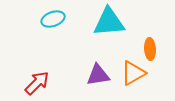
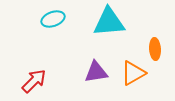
orange ellipse: moved 5 px right
purple triangle: moved 2 px left, 3 px up
red arrow: moved 3 px left, 2 px up
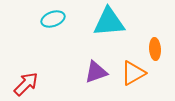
purple triangle: rotated 10 degrees counterclockwise
red arrow: moved 8 px left, 3 px down
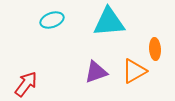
cyan ellipse: moved 1 px left, 1 px down
orange triangle: moved 1 px right, 2 px up
red arrow: rotated 8 degrees counterclockwise
